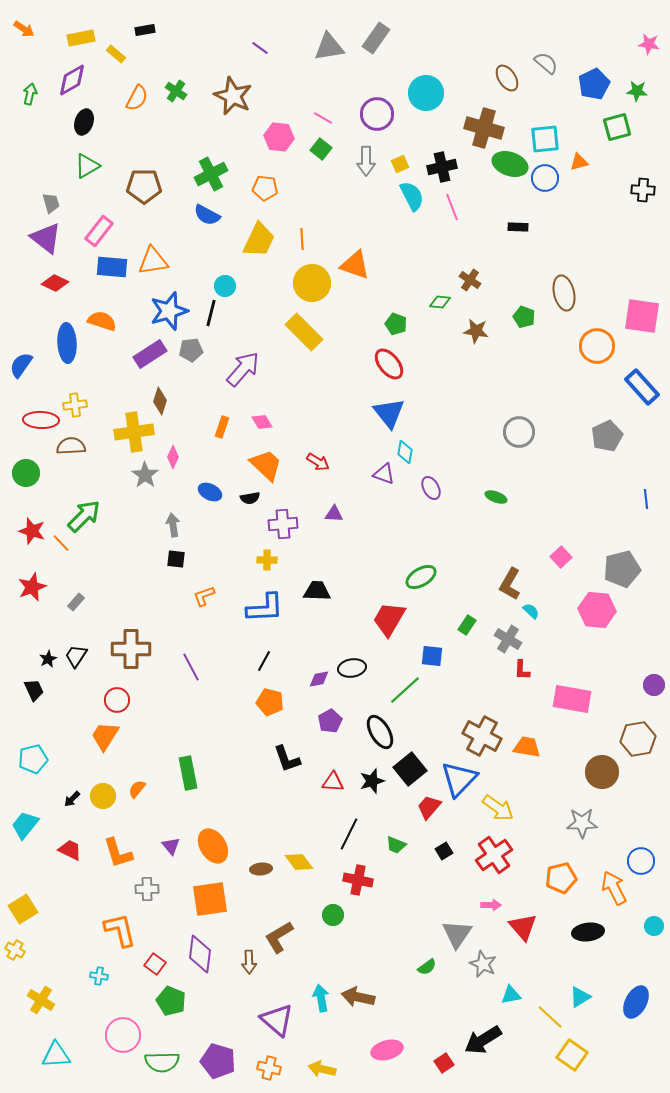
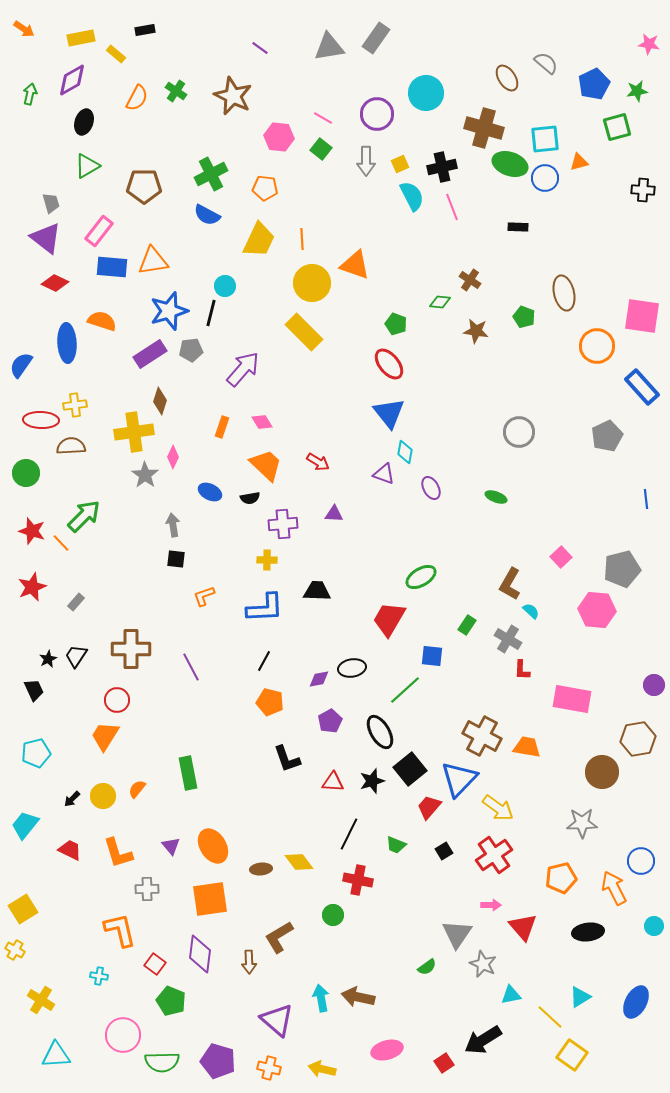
green star at (637, 91): rotated 15 degrees counterclockwise
cyan pentagon at (33, 759): moved 3 px right, 6 px up
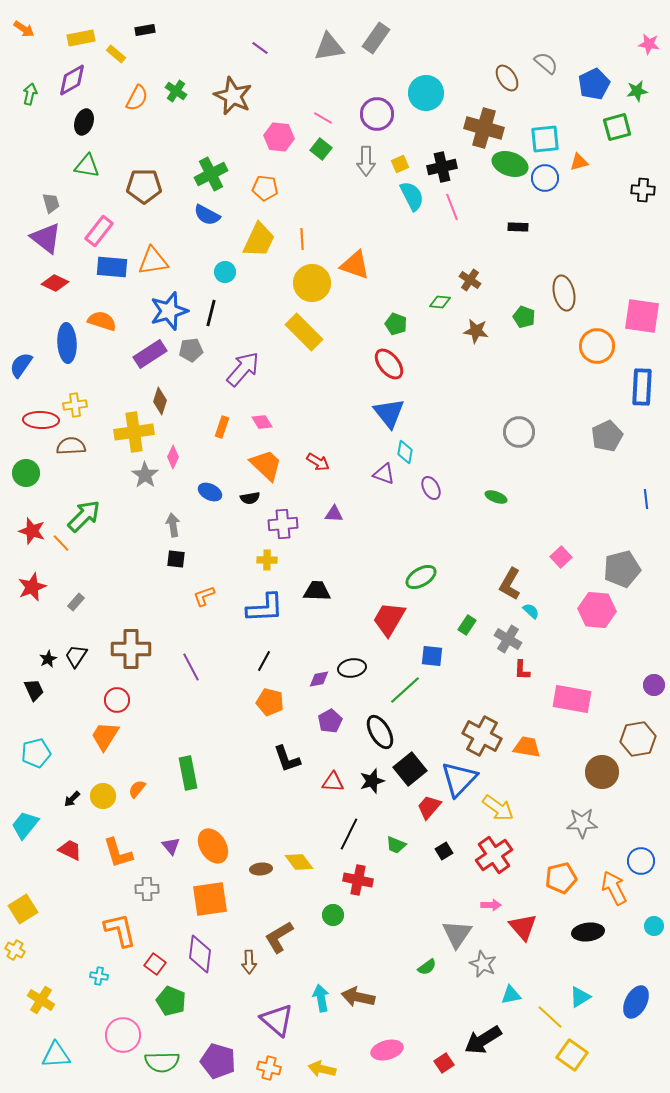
green triangle at (87, 166): rotated 40 degrees clockwise
cyan circle at (225, 286): moved 14 px up
blue rectangle at (642, 387): rotated 45 degrees clockwise
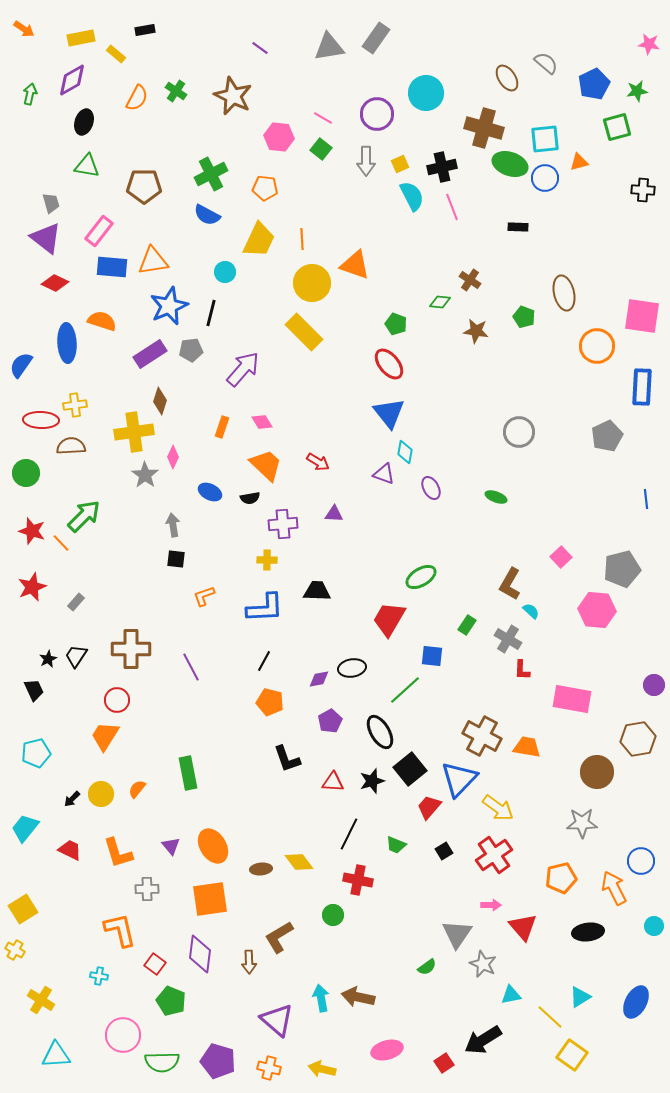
blue star at (169, 311): moved 5 px up; rotated 6 degrees counterclockwise
brown circle at (602, 772): moved 5 px left
yellow circle at (103, 796): moved 2 px left, 2 px up
cyan trapezoid at (25, 825): moved 3 px down
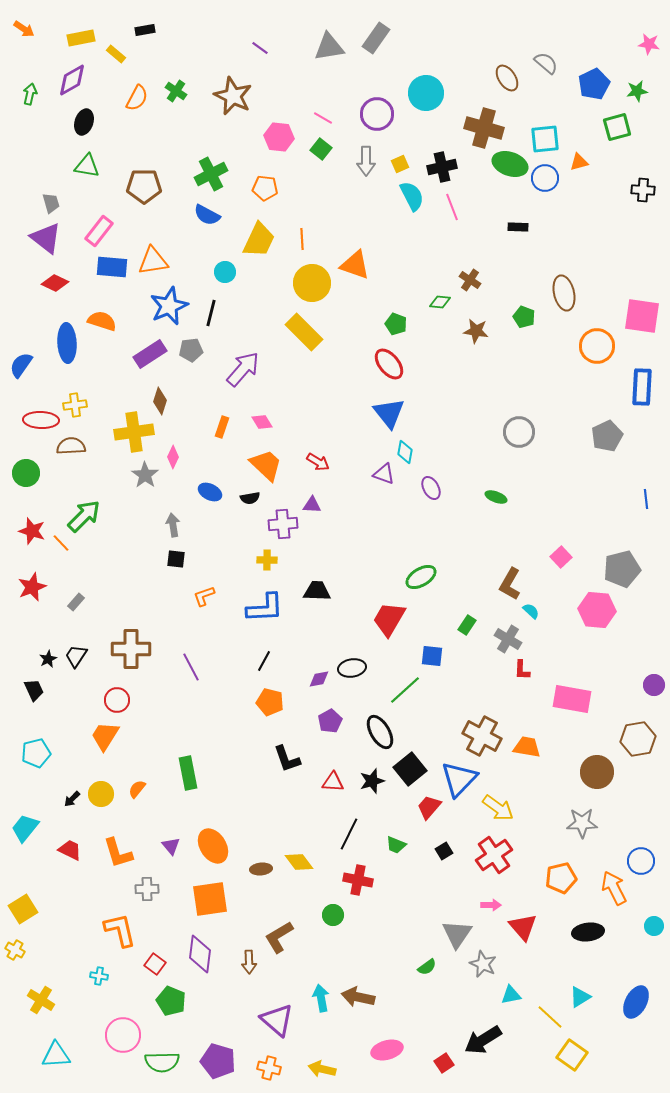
purple triangle at (334, 514): moved 22 px left, 9 px up
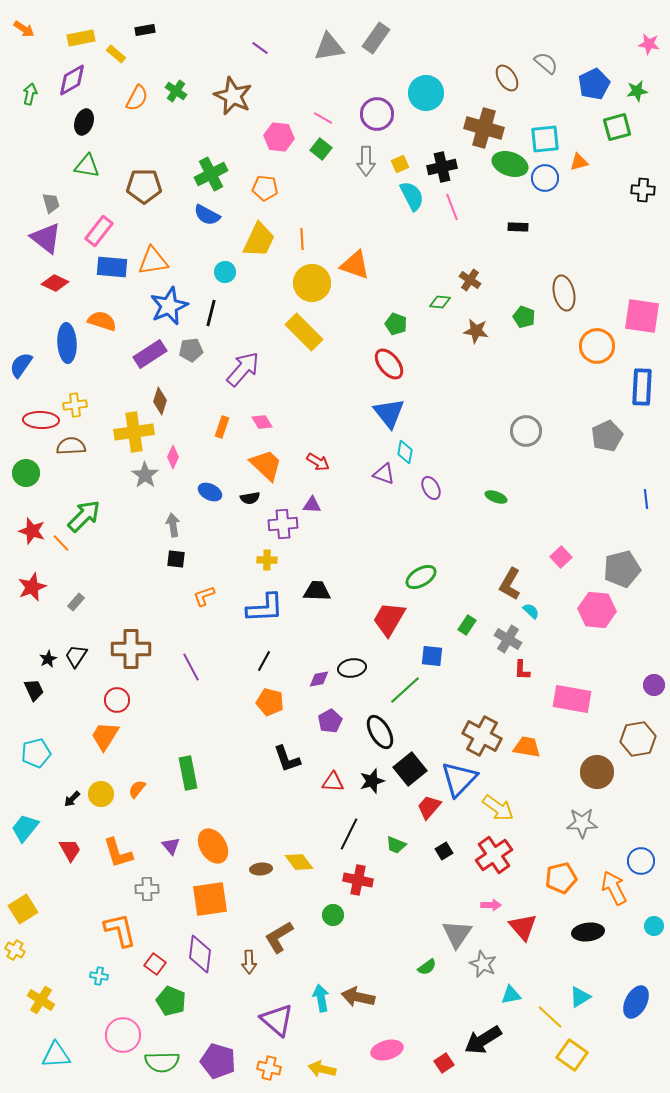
gray circle at (519, 432): moved 7 px right, 1 px up
red trapezoid at (70, 850): rotated 35 degrees clockwise
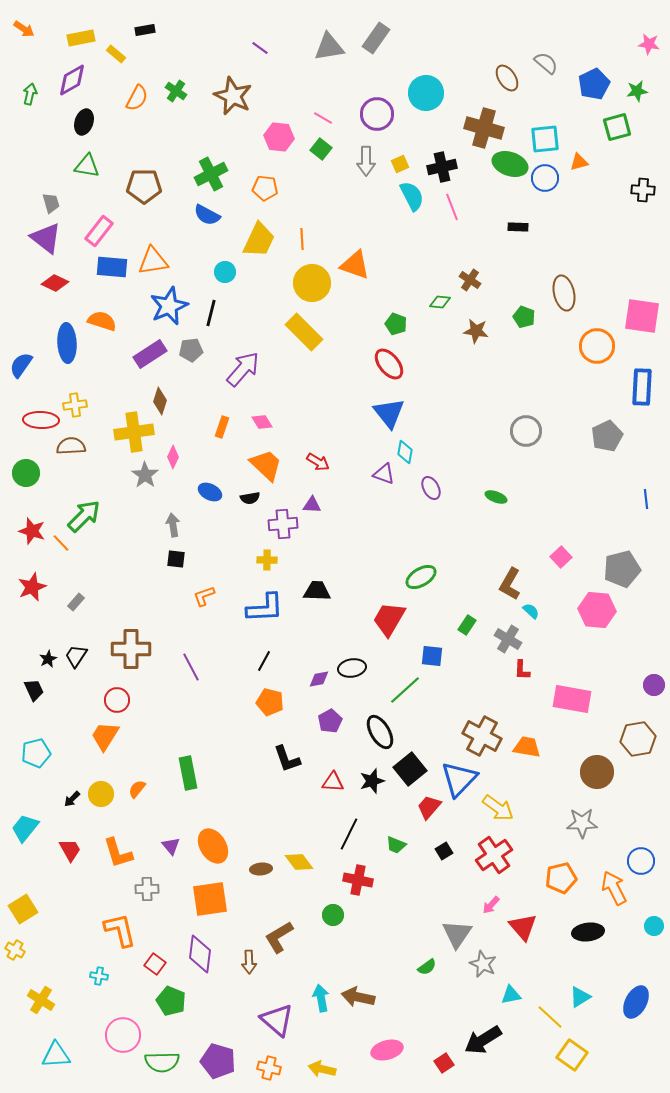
pink arrow at (491, 905): rotated 132 degrees clockwise
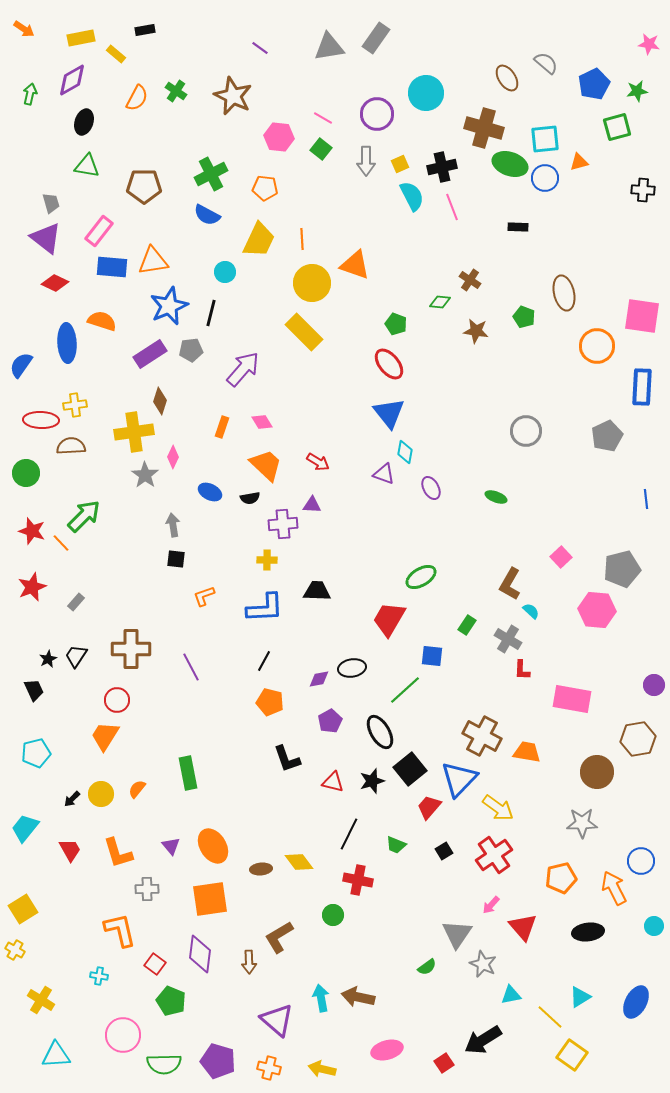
orange trapezoid at (527, 747): moved 5 px down
red triangle at (333, 782): rotated 10 degrees clockwise
green semicircle at (162, 1062): moved 2 px right, 2 px down
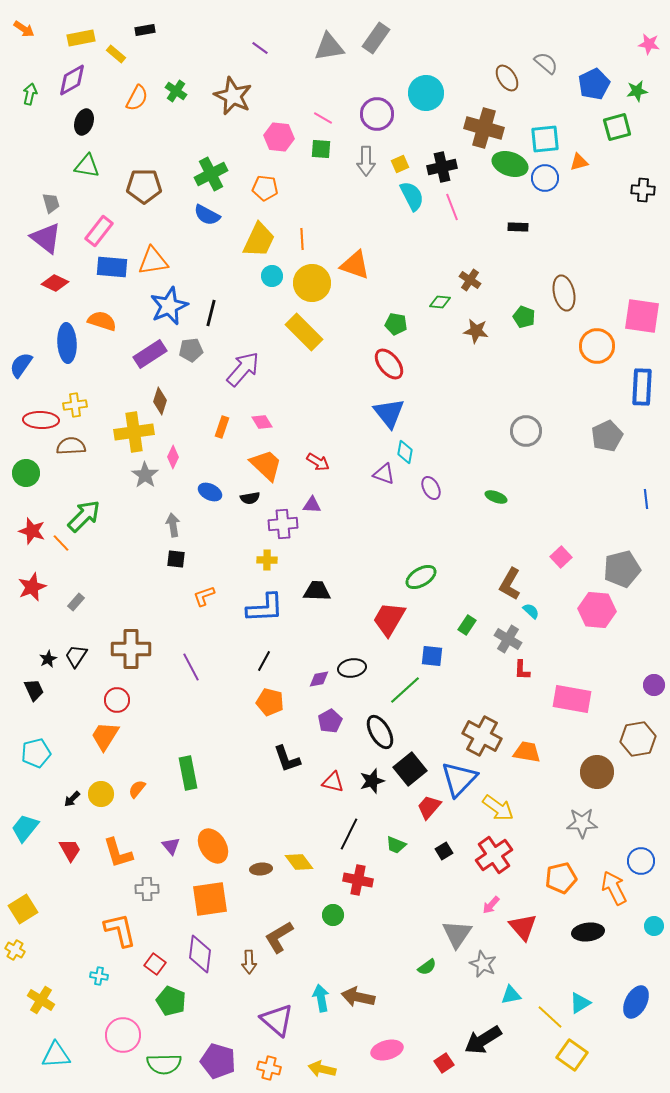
green square at (321, 149): rotated 35 degrees counterclockwise
cyan circle at (225, 272): moved 47 px right, 4 px down
green pentagon at (396, 324): rotated 10 degrees counterclockwise
cyan triangle at (580, 997): moved 6 px down
